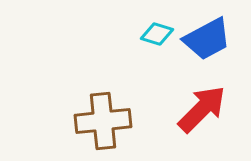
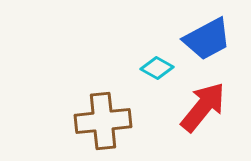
cyan diamond: moved 34 px down; rotated 12 degrees clockwise
red arrow: moved 1 px right, 2 px up; rotated 6 degrees counterclockwise
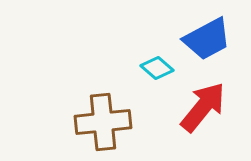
cyan diamond: rotated 12 degrees clockwise
brown cross: moved 1 px down
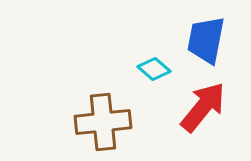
blue trapezoid: moved 1 px left, 1 px down; rotated 129 degrees clockwise
cyan diamond: moved 3 px left, 1 px down
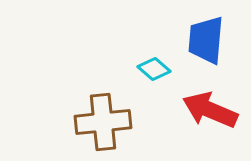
blue trapezoid: rotated 6 degrees counterclockwise
red arrow: moved 7 px right, 3 px down; rotated 106 degrees counterclockwise
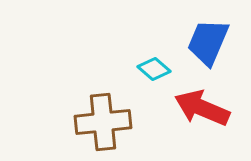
blue trapezoid: moved 2 px right, 2 px down; rotated 18 degrees clockwise
red arrow: moved 8 px left, 2 px up
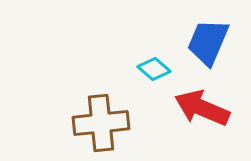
brown cross: moved 2 px left, 1 px down
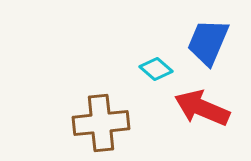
cyan diamond: moved 2 px right
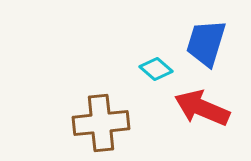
blue trapezoid: moved 2 px left, 1 px down; rotated 6 degrees counterclockwise
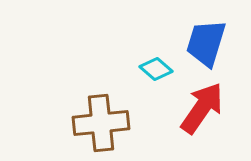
red arrow: rotated 102 degrees clockwise
